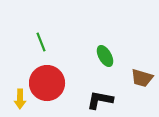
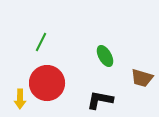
green line: rotated 48 degrees clockwise
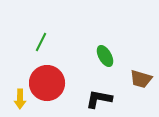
brown trapezoid: moved 1 px left, 1 px down
black L-shape: moved 1 px left, 1 px up
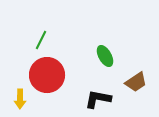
green line: moved 2 px up
brown trapezoid: moved 5 px left, 3 px down; rotated 50 degrees counterclockwise
red circle: moved 8 px up
black L-shape: moved 1 px left
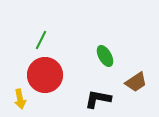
red circle: moved 2 px left
yellow arrow: rotated 12 degrees counterclockwise
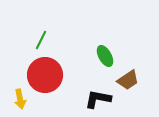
brown trapezoid: moved 8 px left, 2 px up
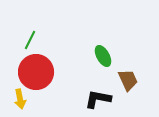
green line: moved 11 px left
green ellipse: moved 2 px left
red circle: moved 9 px left, 3 px up
brown trapezoid: rotated 80 degrees counterclockwise
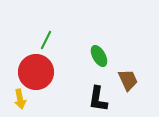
green line: moved 16 px right
green ellipse: moved 4 px left
black L-shape: rotated 92 degrees counterclockwise
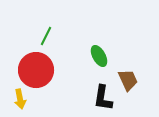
green line: moved 4 px up
red circle: moved 2 px up
black L-shape: moved 5 px right, 1 px up
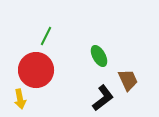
black L-shape: rotated 136 degrees counterclockwise
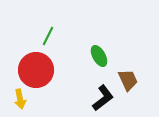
green line: moved 2 px right
